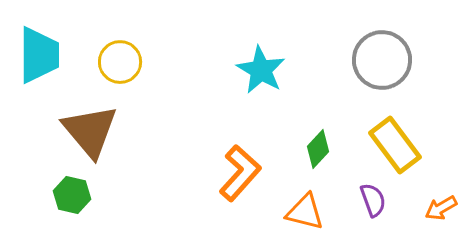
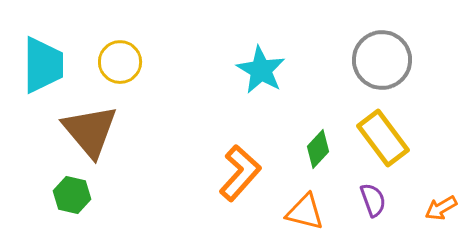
cyan trapezoid: moved 4 px right, 10 px down
yellow rectangle: moved 12 px left, 7 px up
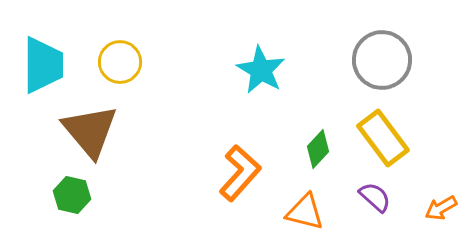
purple semicircle: moved 2 px right, 3 px up; rotated 28 degrees counterclockwise
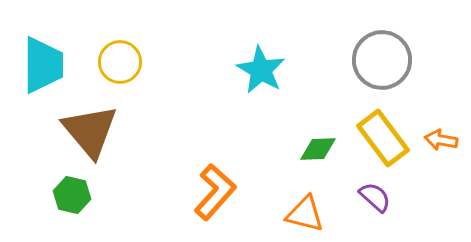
green diamond: rotated 45 degrees clockwise
orange L-shape: moved 25 px left, 19 px down
orange arrow: moved 68 px up; rotated 40 degrees clockwise
orange triangle: moved 2 px down
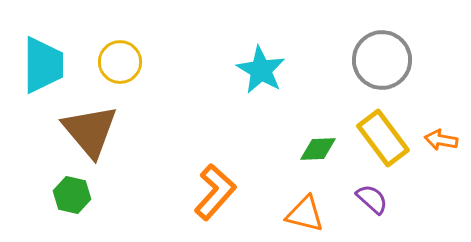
purple semicircle: moved 3 px left, 2 px down
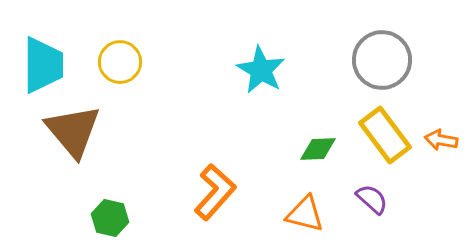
brown triangle: moved 17 px left
yellow rectangle: moved 2 px right, 3 px up
green hexagon: moved 38 px right, 23 px down
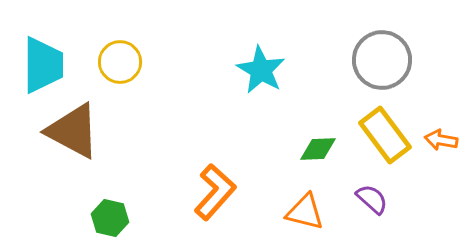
brown triangle: rotated 22 degrees counterclockwise
orange triangle: moved 2 px up
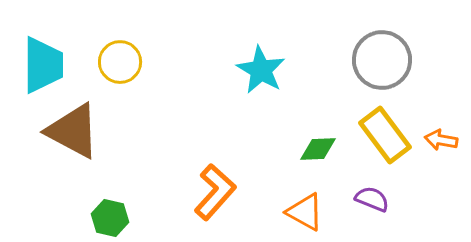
purple semicircle: rotated 20 degrees counterclockwise
orange triangle: rotated 15 degrees clockwise
